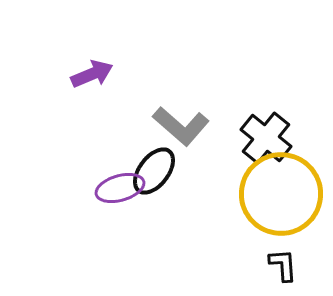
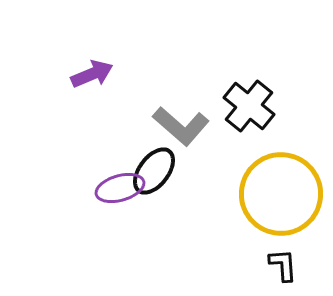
black cross: moved 17 px left, 32 px up
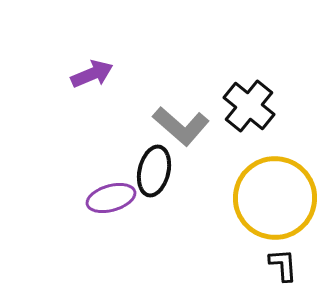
black ellipse: rotated 24 degrees counterclockwise
purple ellipse: moved 9 px left, 10 px down
yellow circle: moved 6 px left, 4 px down
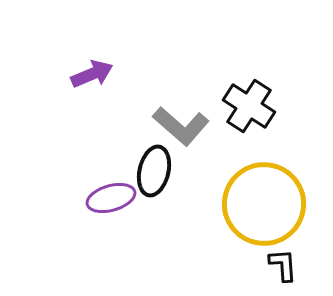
black cross: rotated 6 degrees counterclockwise
yellow circle: moved 11 px left, 6 px down
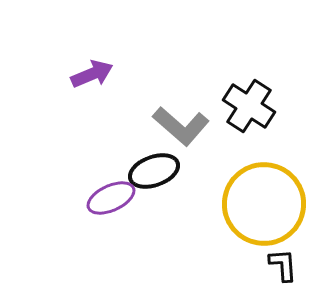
black ellipse: rotated 57 degrees clockwise
purple ellipse: rotated 9 degrees counterclockwise
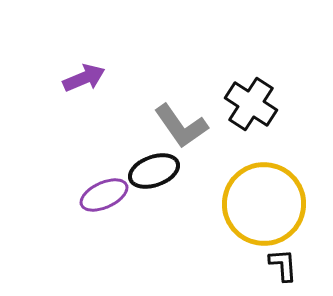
purple arrow: moved 8 px left, 4 px down
black cross: moved 2 px right, 2 px up
gray L-shape: rotated 14 degrees clockwise
purple ellipse: moved 7 px left, 3 px up
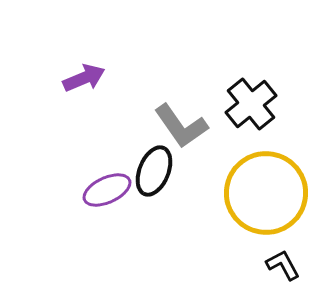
black cross: rotated 18 degrees clockwise
black ellipse: rotated 48 degrees counterclockwise
purple ellipse: moved 3 px right, 5 px up
yellow circle: moved 2 px right, 11 px up
black L-shape: rotated 24 degrees counterclockwise
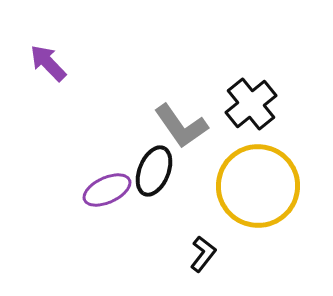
purple arrow: moved 36 px left, 15 px up; rotated 111 degrees counterclockwise
yellow circle: moved 8 px left, 7 px up
black L-shape: moved 80 px left, 11 px up; rotated 66 degrees clockwise
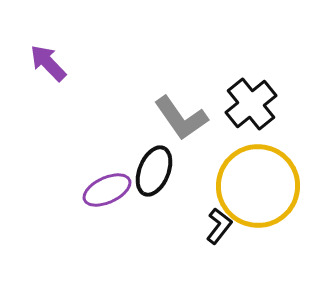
gray L-shape: moved 8 px up
black L-shape: moved 16 px right, 28 px up
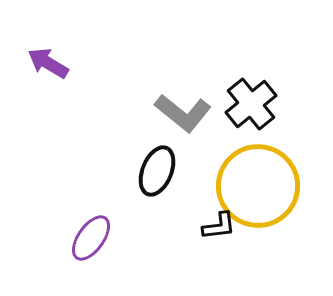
purple arrow: rotated 15 degrees counterclockwise
gray L-shape: moved 2 px right, 5 px up; rotated 16 degrees counterclockwise
black ellipse: moved 3 px right
purple ellipse: moved 16 px left, 48 px down; rotated 30 degrees counterclockwise
black L-shape: rotated 45 degrees clockwise
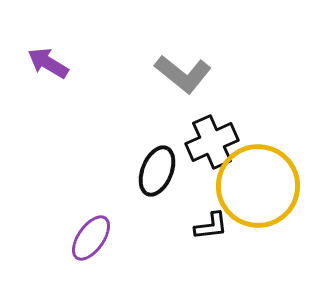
black cross: moved 39 px left, 38 px down; rotated 15 degrees clockwise
gray L-shape: moved 39 px up
black L-shape: moved 8 px left
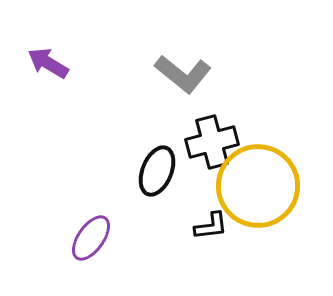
black cross: rotated 9 degrees clockwise
